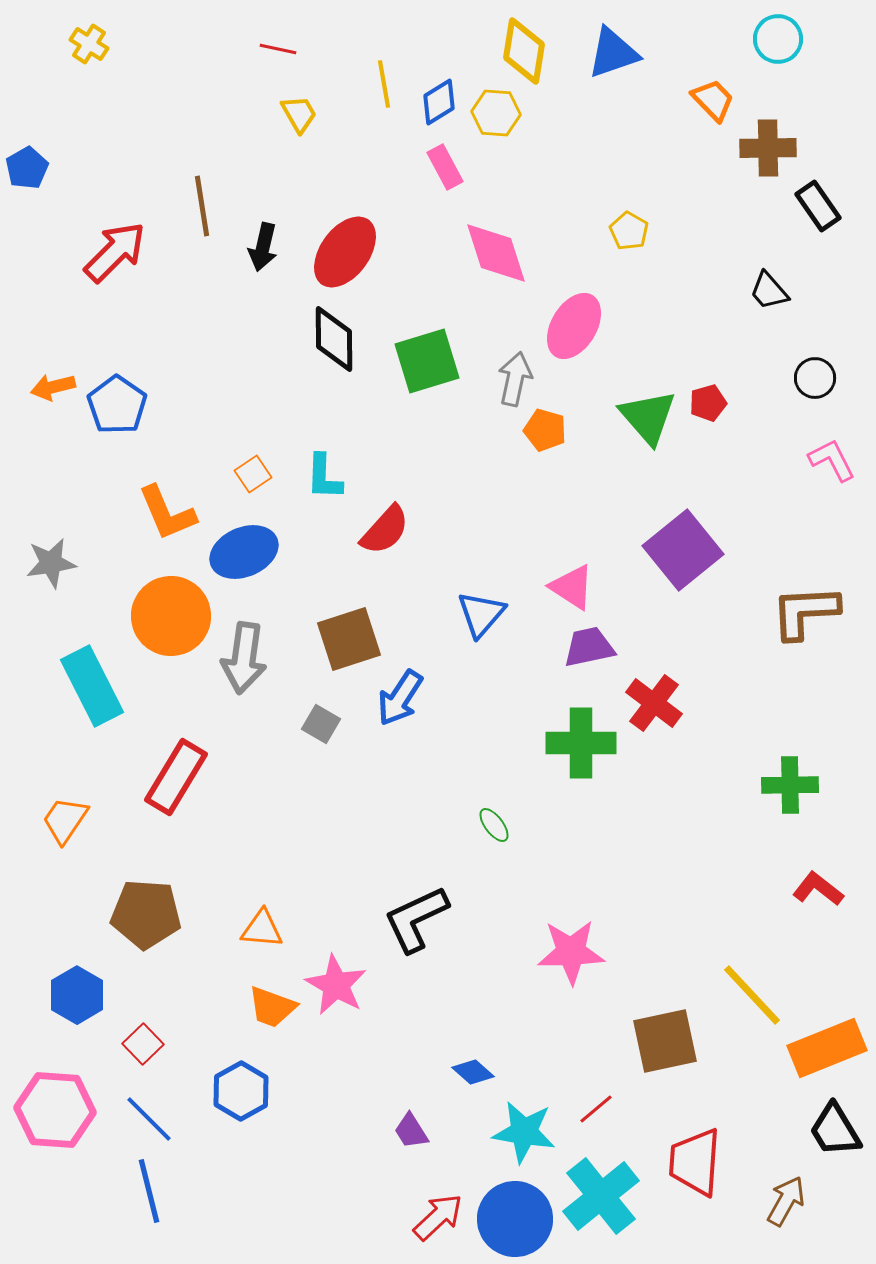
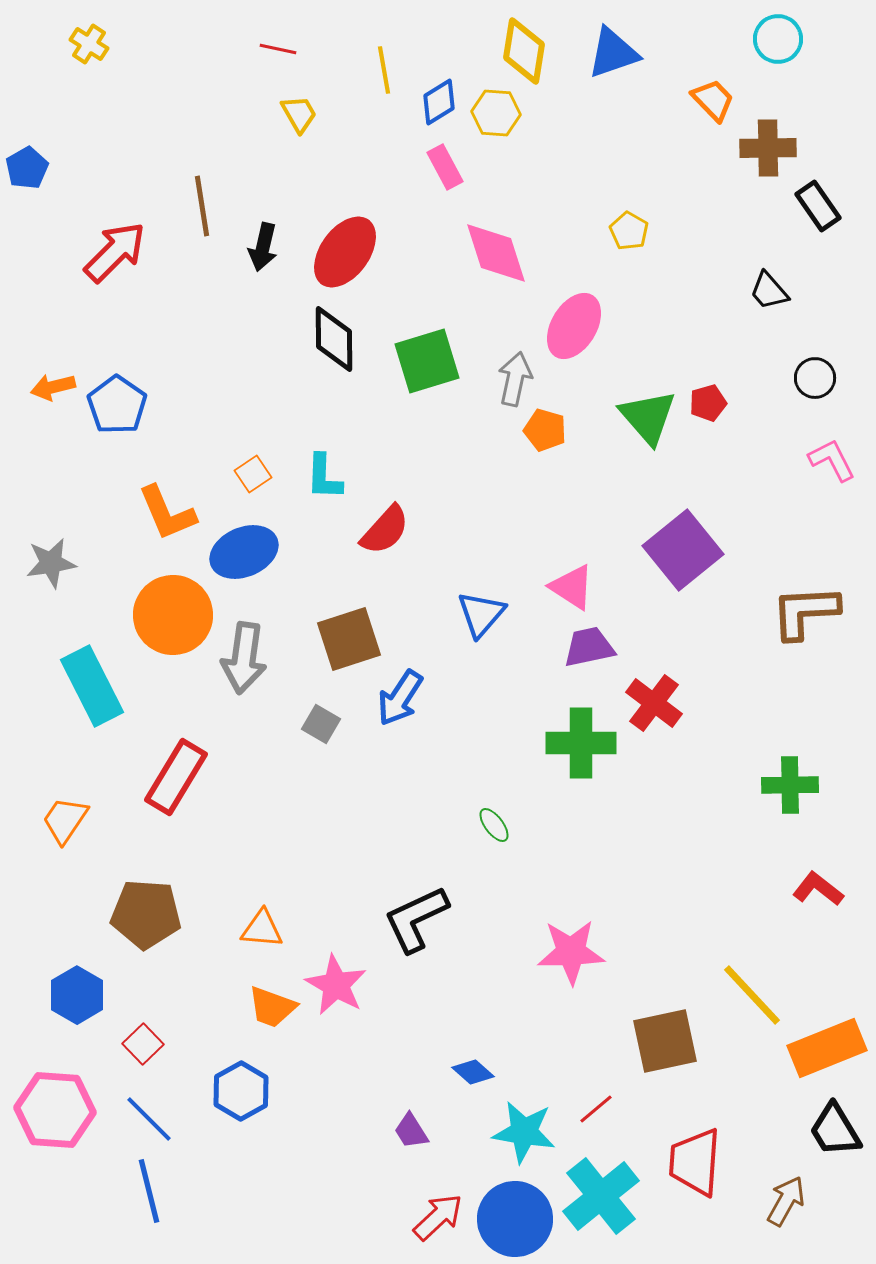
yellow line at (384, 84): moved 14 px up
orange circle at (171, 616): moved 2 px right, 1 px up
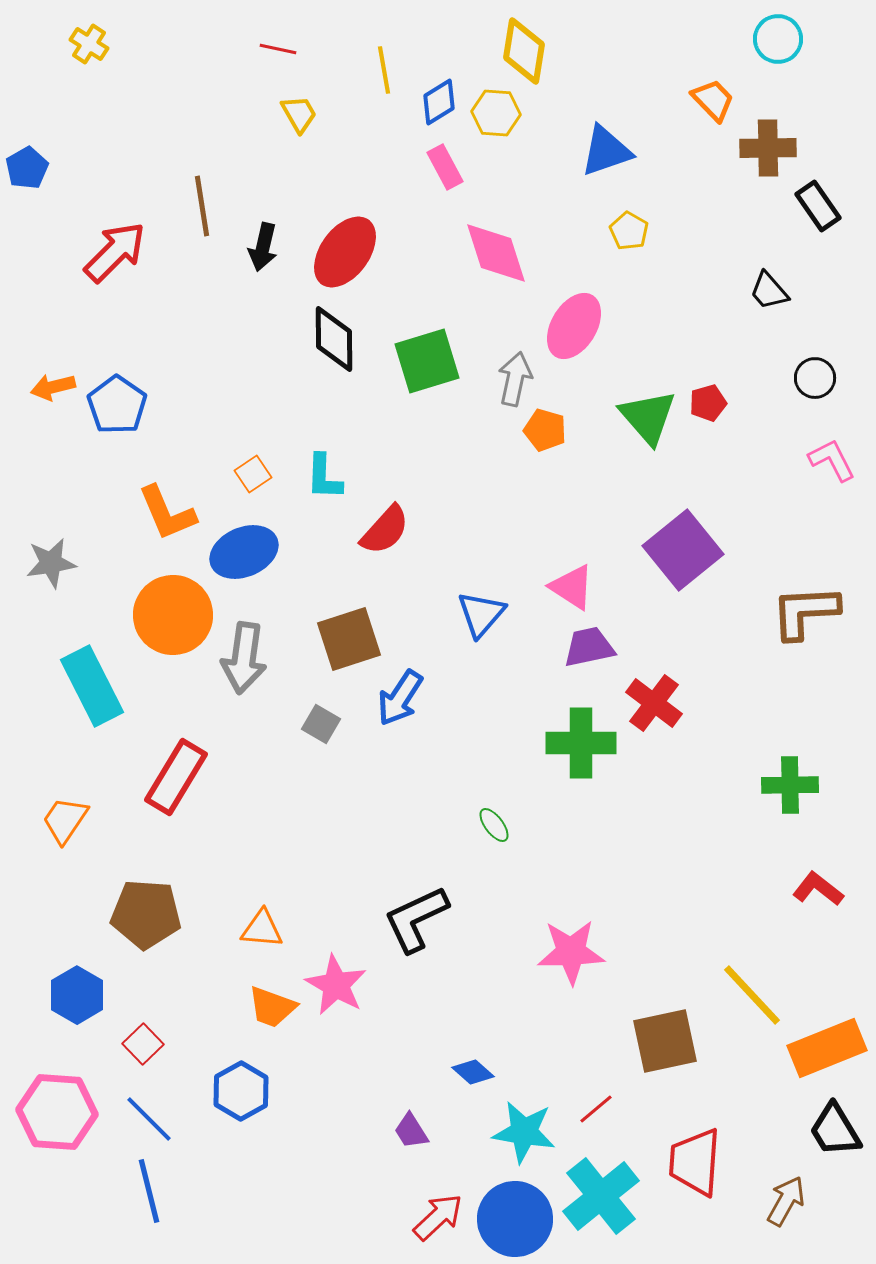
blue triangle at (613, 53): moved 7 px left, 98 px down
pink hexagon at (55, 1110): moved 2 px right, 2 px down
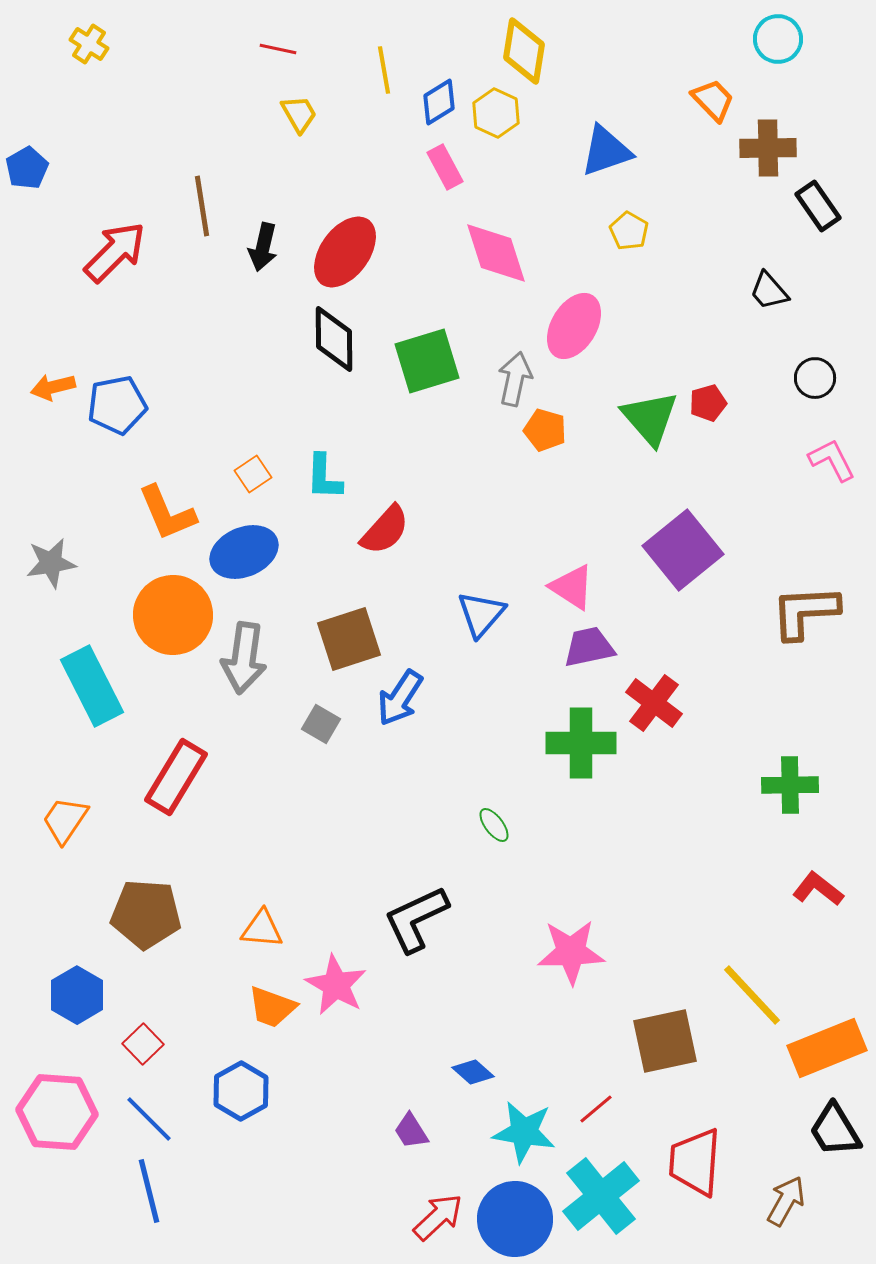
yellow hexagon at (496, 113): rotated 21 degrees clockwise
blue pentagon at (117, 405): rotated 26 degrees clockwise
green triangle at (648, 417): moved 2 px right, 1 px down
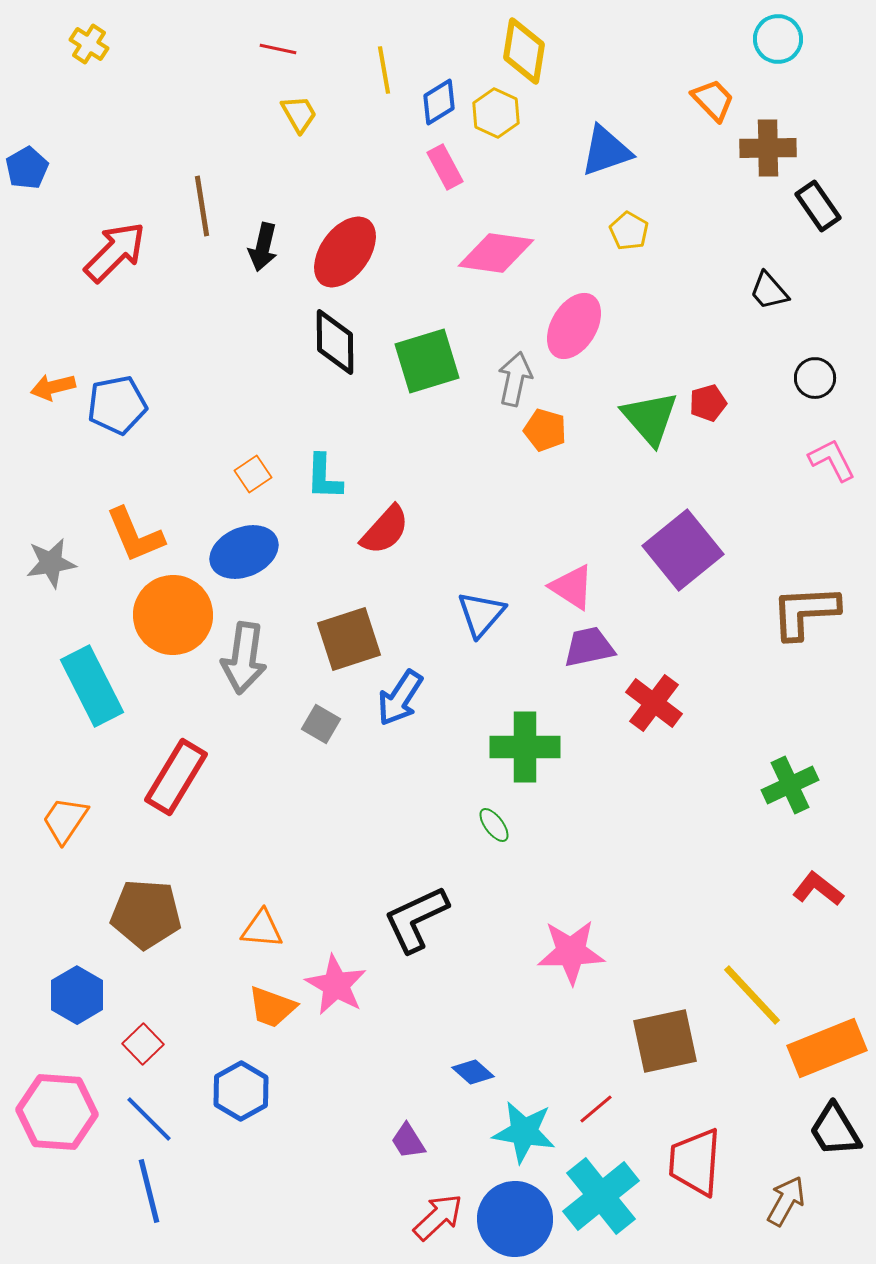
pink diamond at (496, 253): rotated 64 degrees counterclockwise
black diamond at (334, 339): moved 1 px right, 3 px down
orange L-shape at (167, 513): moved 32 px left, 22 px down
green cross at (581, 743): moved 56 px left, 4 px down
green cross at (790, 785): rotated 24 degrees counterclockwise
purple trapezoid at (411, 1131): moved 3 px left, 10 px down
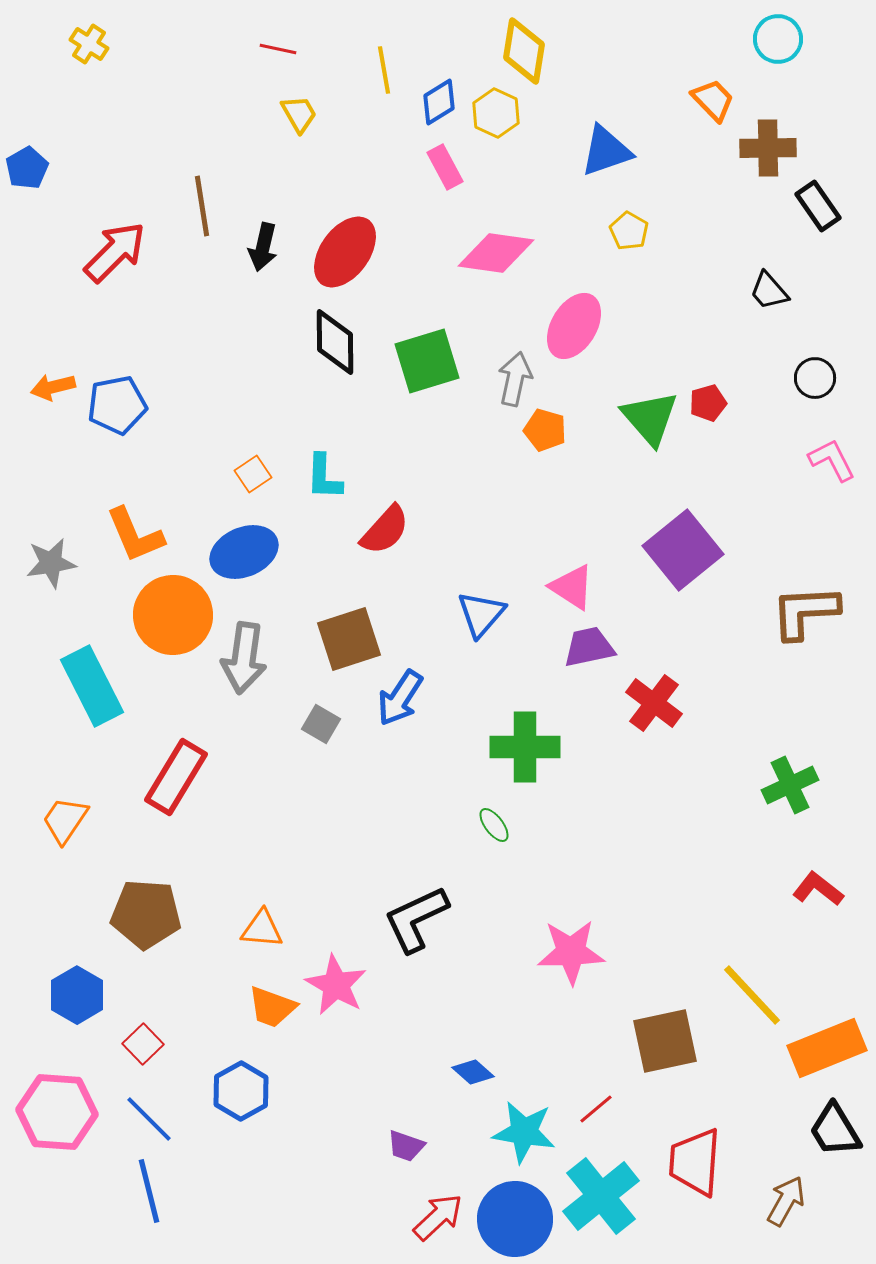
purple trapezoid at (408, 1141): moved 2 px left, 5 px down; rotated 39 degrees counterclockwise
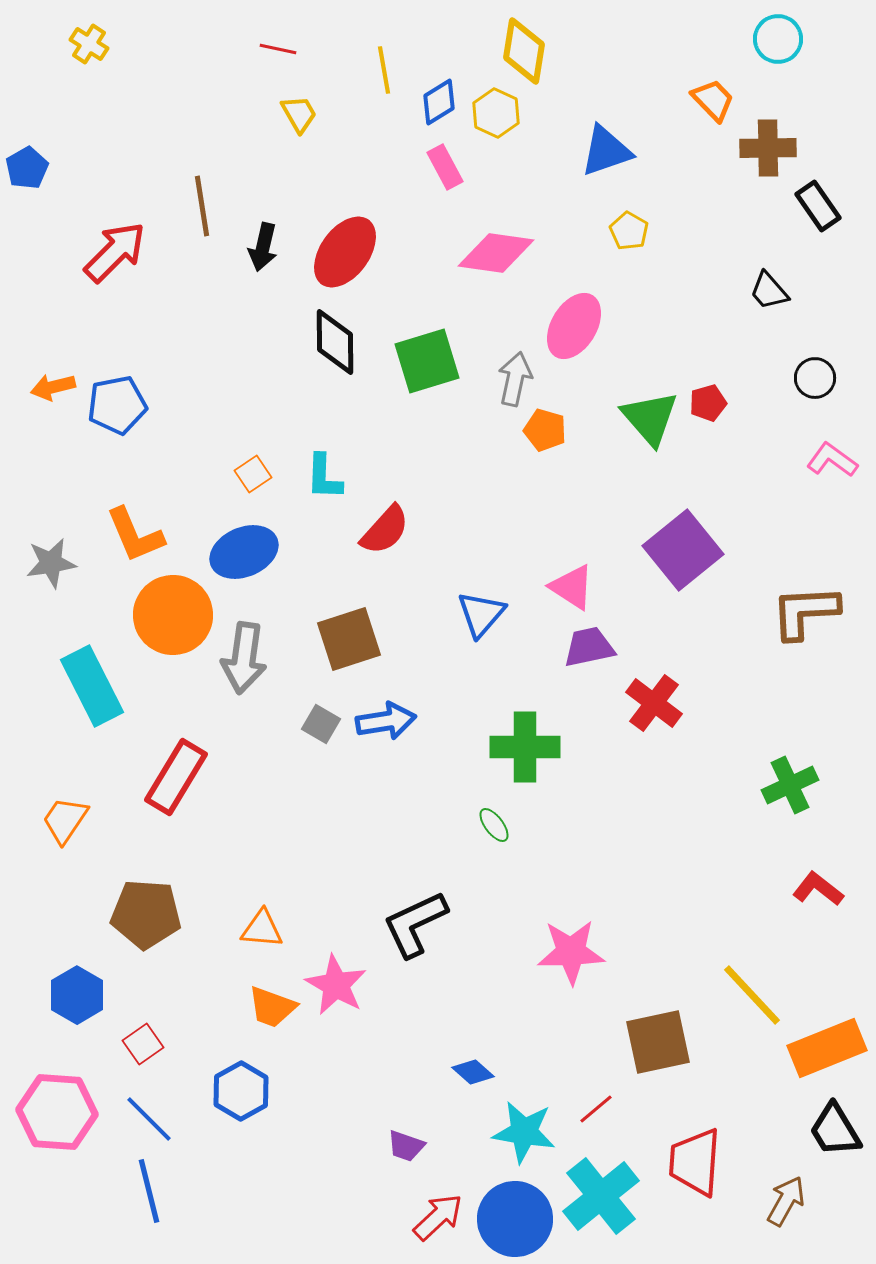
pink L-shape at (832, 460): rotated 27 degrees counterclockwise
blue arrow at (400, 698): moved 14 px left, 23 px down; rotated 132 degrees counterclockwise
black L-shape at (416, 919): moved 1 px left, 5 px down
brown square at (665, 1041): moved 7 px left, 1 px down
red square at (143, 1044): rotated 9 degrees clockwise
